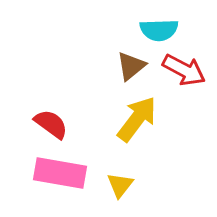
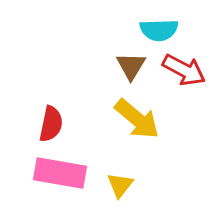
brown triangle: rotated 20 degrees counterclockwise
yellow arrow: rotated 93 degrees clockwise
red semicircle: rotated 66 degrees clockwise
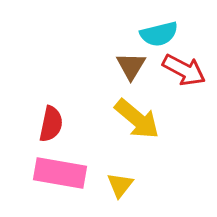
cyan semicircle: moved 4 px down; rotated 12 degrees counterclockwise
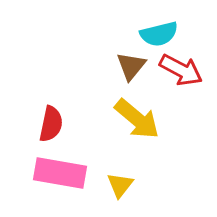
brown triangle: rotated 8 degrees clockwise
red arrow: moved 3 px left
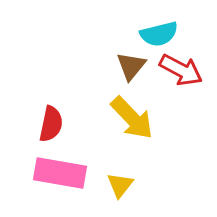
yellow arrow: moved 5 px left, 1 px up; rotated 6 degrees clockwise
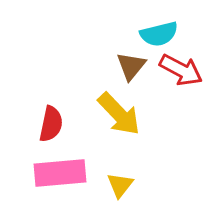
yellow arrow: moved 13 px left, 4 px up
pink rectangle: rotated 15 degrees counterclockwise
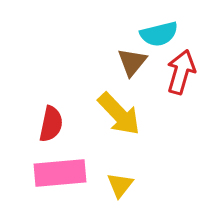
brown triangle: moved 1 px right, 4 px up
red arrow: moved 2 px down; rotated 102 degrees counterclockwise
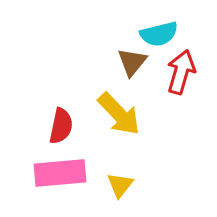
red semicircle: moved 10 px right, 2 px down
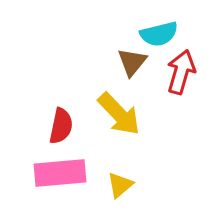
yellow triangle: rotated 12 degrees clockwise
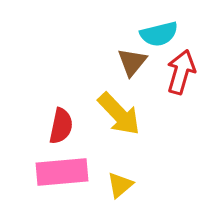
pink rectangle: moved 2 px right, 1 px up
